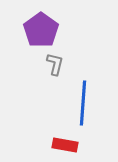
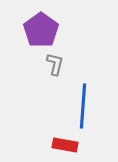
blue line: moved 3 px down
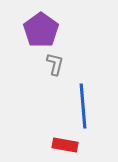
blue line: rotated 9 degrees counterclockwise
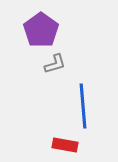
gray L-shape: rotated 60 degrees clockwise
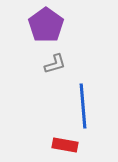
purple pentagon: moved 5 px right, 5 px up
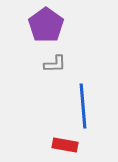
gray L-shape: rotated 15 degrees clockwise
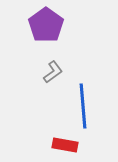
gray L-shape: moved 2 px left, 8 px down; rotated 35 degrees counterclockwise
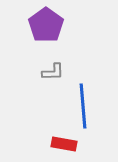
gray L-shape: rotated 35 degrees clockwise
red rectangle: moved 1 px left, 1 px up
